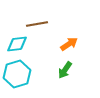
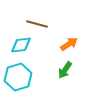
brown line: rotated 25 degrees clockwise
cyan diamond: moved 4 px right, 1 px down
cyan hexagon: moved 1 px right, 3 px down
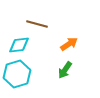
cyan diamond: moved 2 px left
cyan hexagon: moved 1 px left, 3 px up
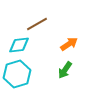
brown line: rotated 45 degrees counterclockwise
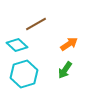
brown line: moved 1 px left
cyan diamond: moved 2 px left; rotated 50 degrees clockwise
cyan hexagon: moved 7 px right
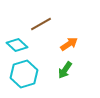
brown line: moved 5 px right
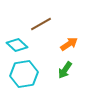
cyan hexagon: rotated 8 degrees clockwise
